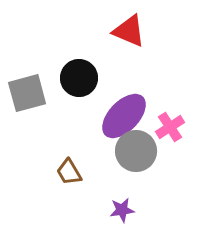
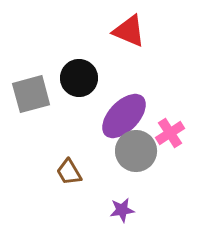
gray square: moved 4 px right, 1 px down
pink cross: moved 6 px down
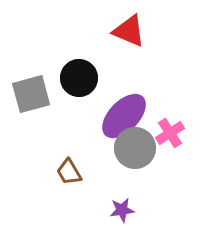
gray circle: moved 1 px left, 3 px up
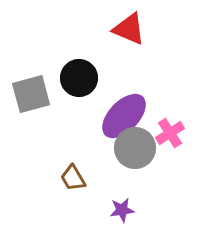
red triangle: moved 2 px up
brown trapezoid: moved 4 px right, 6 px down
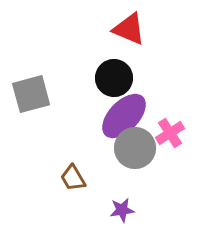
black circle: moved 35 px right
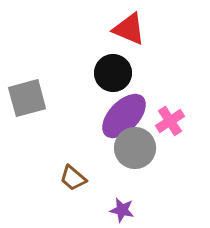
black circle: moved 1 px left, 5 px up
gray square: moved 4 px left, 4 px down
pink cross: moved 12 px up
brown trapezoid: rotated 20 degrees counterclockwise
purple star: rotated 20 degrees clockwise
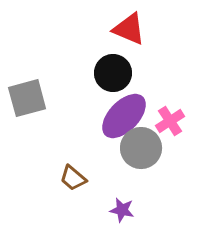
gray circle: moved 6 px right
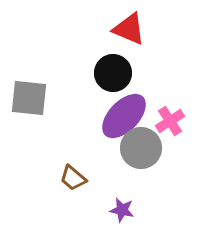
gray square: moved 2 px right; rotated 21 degrees clockwise
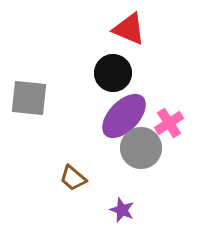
pink cross: moved 1 px left, 2 px down
purple star: rotated 10 degrees clockwise
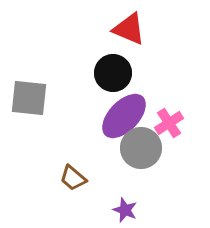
purple star: moved 3 px right
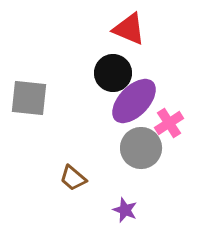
purple ellipse: moved 10 px right, 15 px up
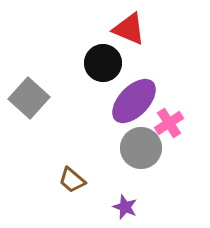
black circle: moved 10 px left, 10 px up
gray square: rotated 36 degrees clockwise
brown trapezoid: moved 1 px left, 2 px down
purple star: moved 3 px up
